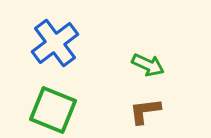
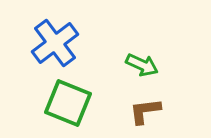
green arrow: moved 6 px left
green square: moved 15 px right, 7 px up
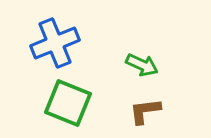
blue cross: rotated 15 degrees clockwise
